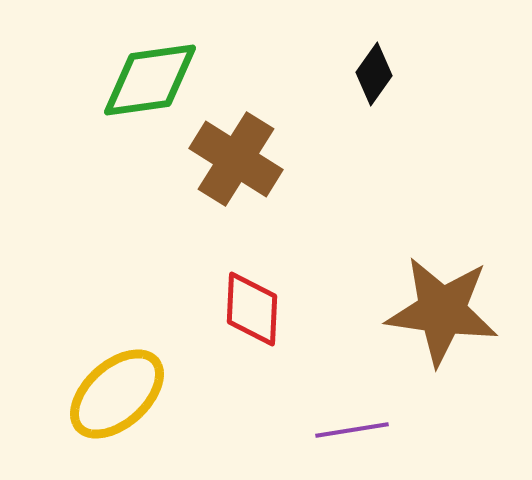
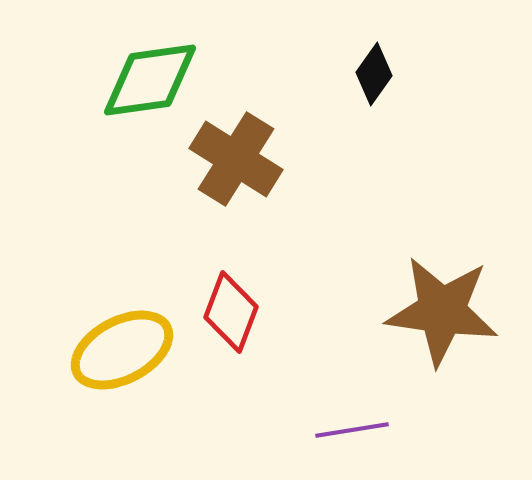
red diamond: moved 21 px left, 3 px down; rotated 18 degrees clockwise
yellow ellipse: moved 5 px right, 44 px up; rotated 14 degrees clockwise
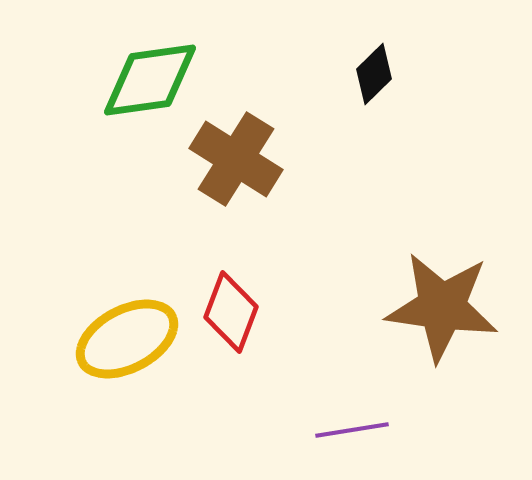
black diamond: rotated 10 degrees clockwise
brown star: moved 4 px up
yellow ellipse: moved 5 px right, 11 px up
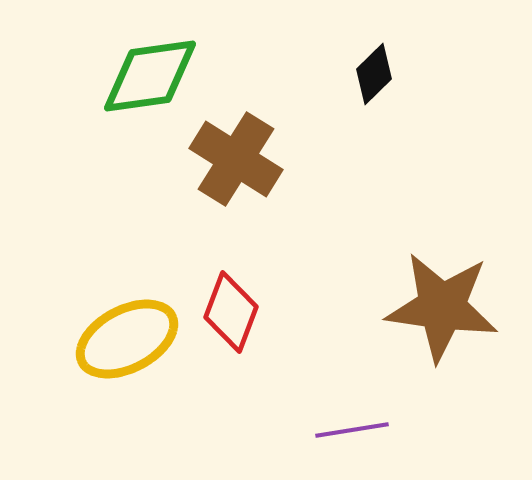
green diamond: moved 4 px up
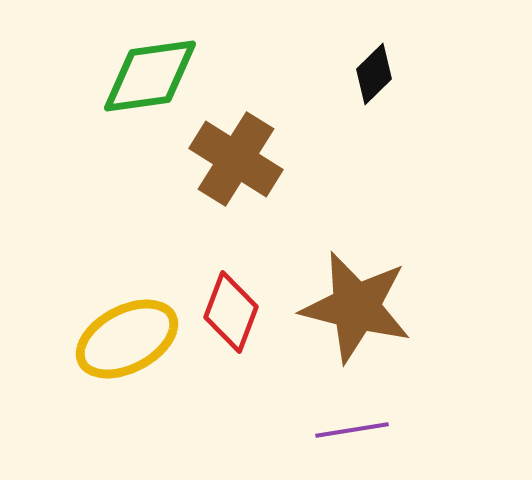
brown star: moved 86 px left; rotated 6 degrees clockwise
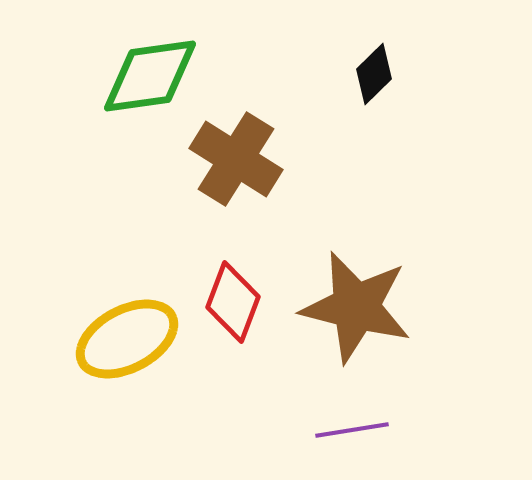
red diamond: moved 2 px right, 10 px up
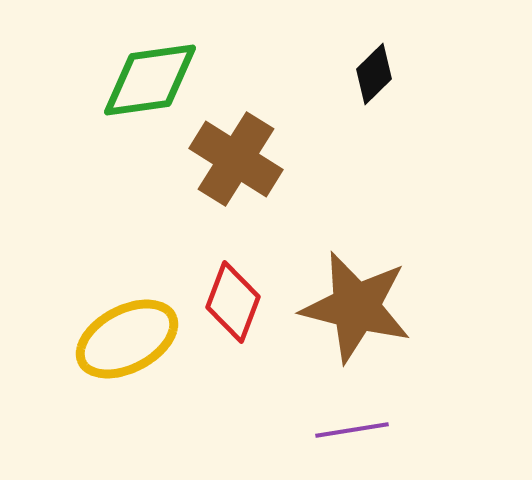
green diamond: moved 4 px down
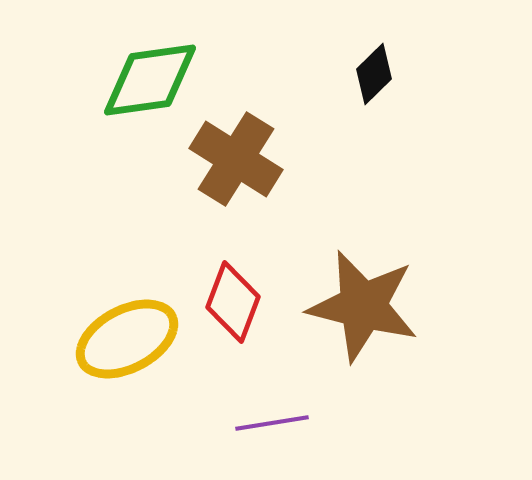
brown star: moved 7 px right, 1 px up
purple line: moved 80 px left, 7 px up
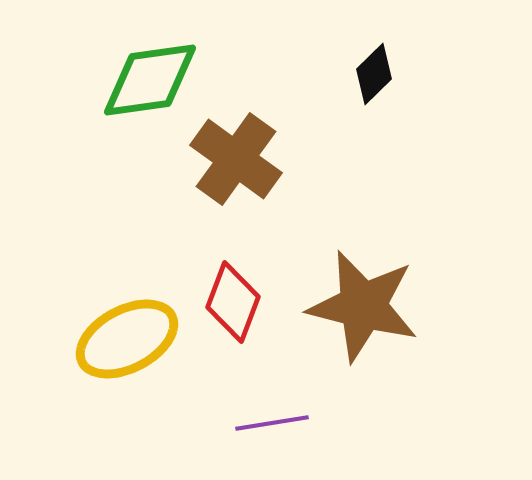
brown cross: rotated 4 degrees clockwise
